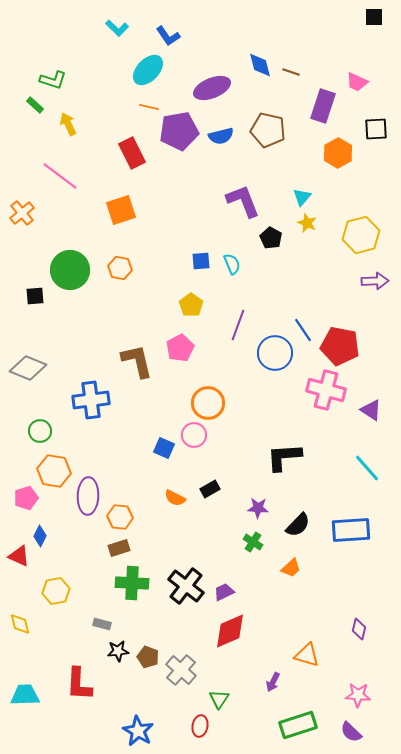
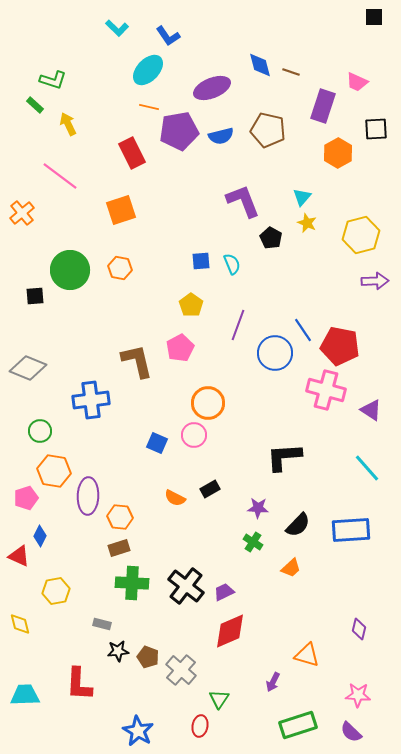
blue square at (164, 448): moved 7 px left, 5 px up
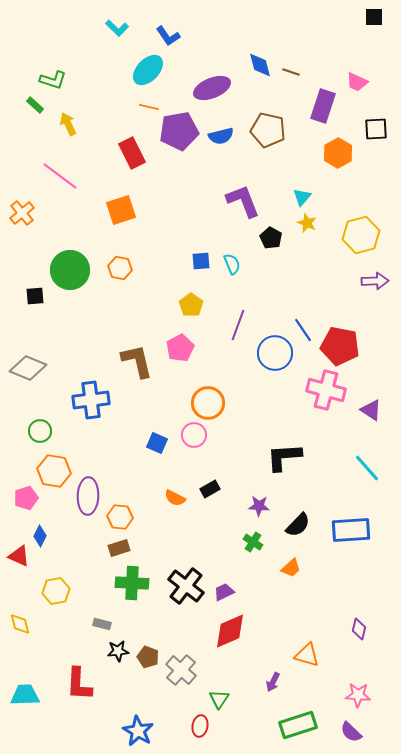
purple star at (258, 508): moved 1 px right, 2 px up
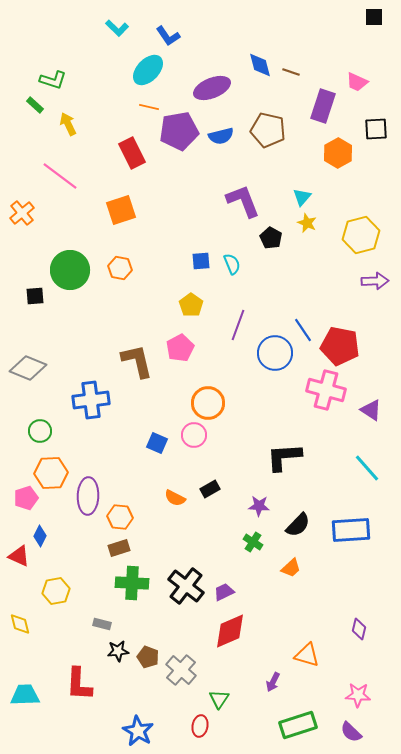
orange hexagon at (54, 471): moved 3 px left, 2 px down; rotated 12 degrees counterclockwise
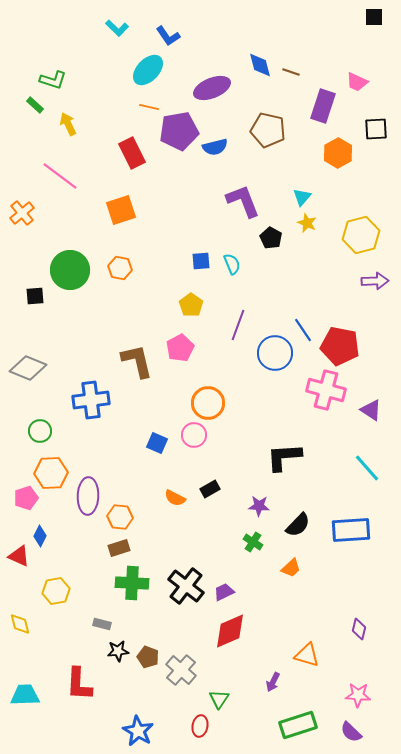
blue semicircle at (221, 136): moved 6 px left, 11 px down
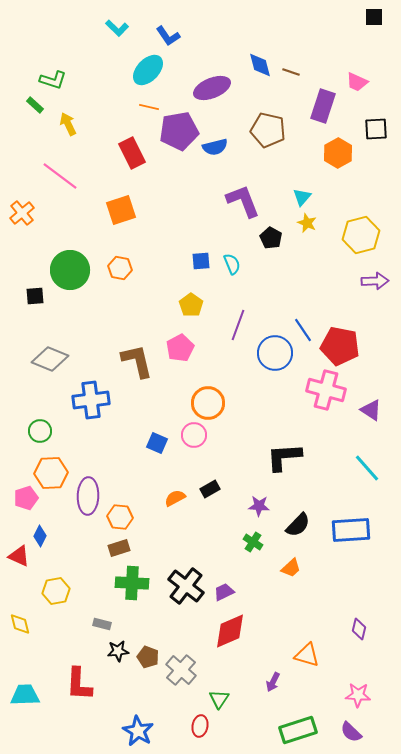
gray diamond at (28, 368): moved 22 px right, 9 px up
orange semicircle at (175, 498): rotated 125 degrees clockwise
green rectangle at (298, 725): moved 5 px down
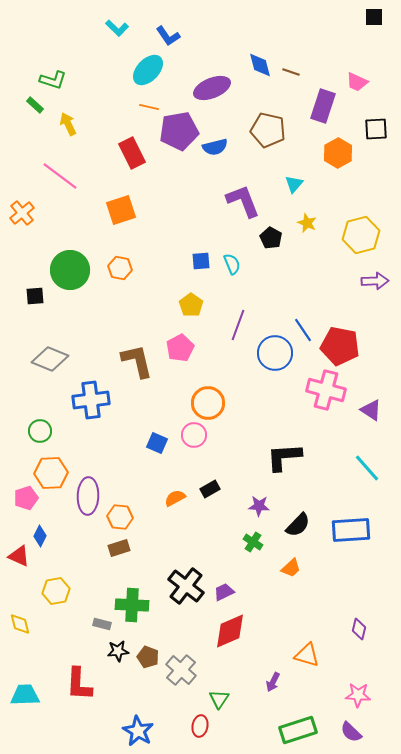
cyan triangle at (302, 197): moved 8 px left, 13 px up
green cross at (132, 583): moved 22 px down
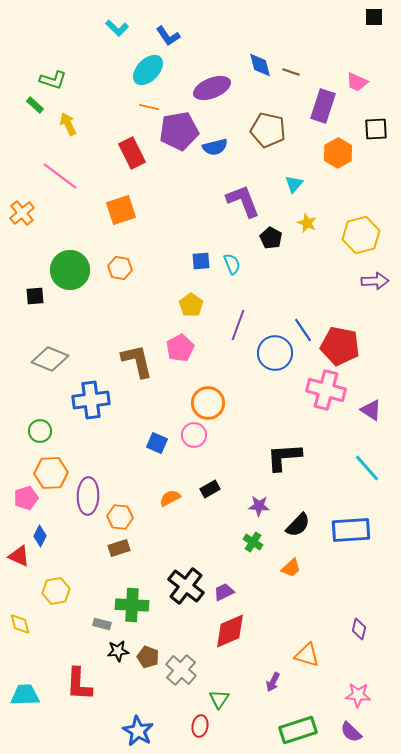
orange semicircle at (175, 498): moved 5 px left
